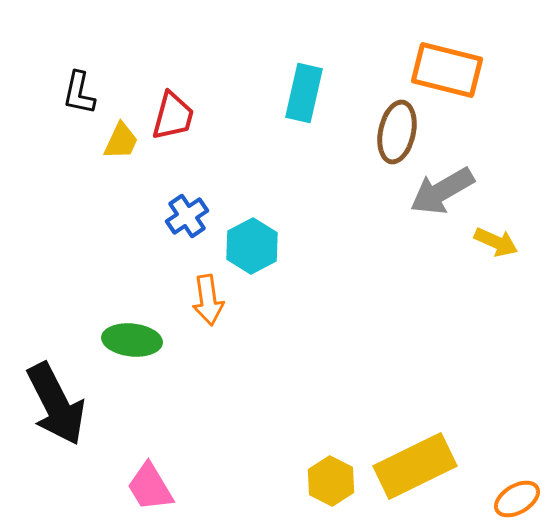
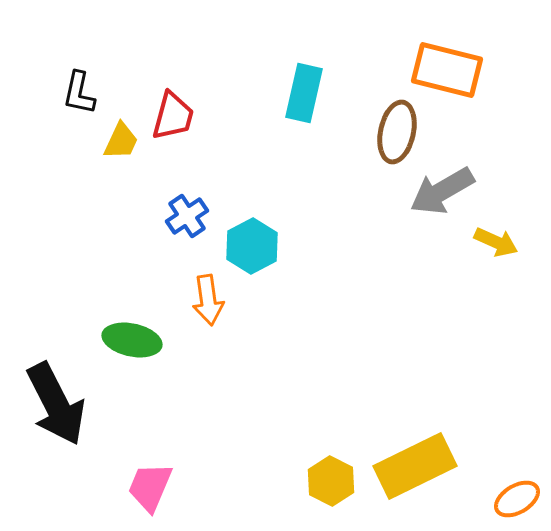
green ellipse: rotated 6 degrees clockwise
pink trapezoid: rotated 54 degrees clockwise
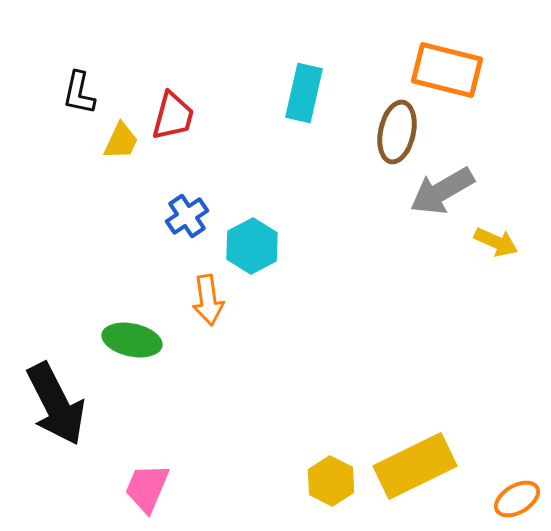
pink trapezoid: moved 3 px left, 1 px down
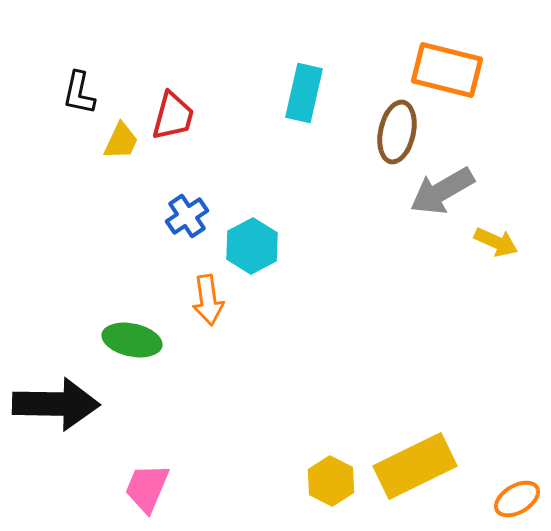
black arrow: rotated 62 degrees counterclockwise
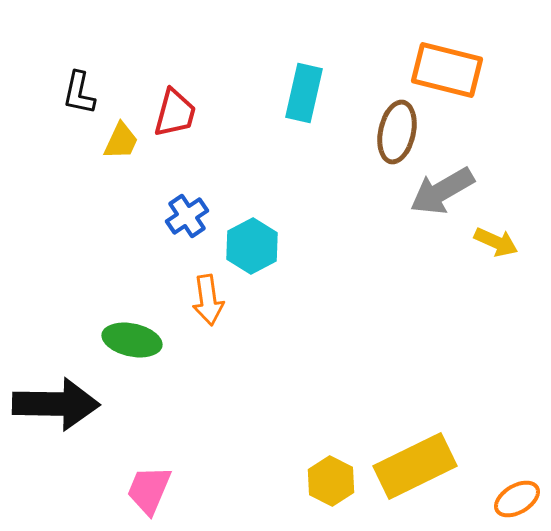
red trapezoid: moved 2 px right, 3 px up
pink trapezoid: moved 2 px right, 2 px down
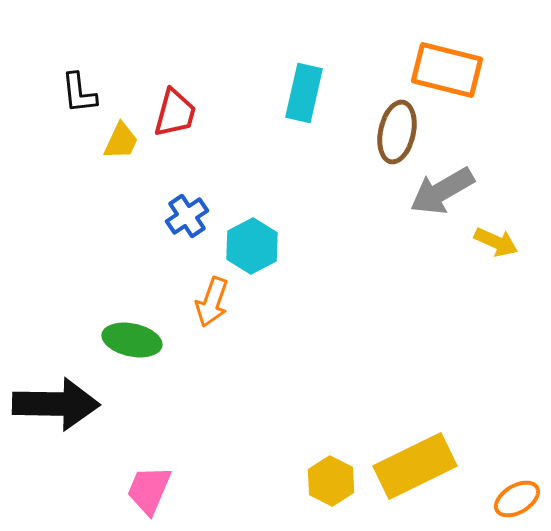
black L-shape: rotated 18 degrees counterclockwise
orange arrow: moved 4 px right, 2 px down; rotated 27 degrees clockwise
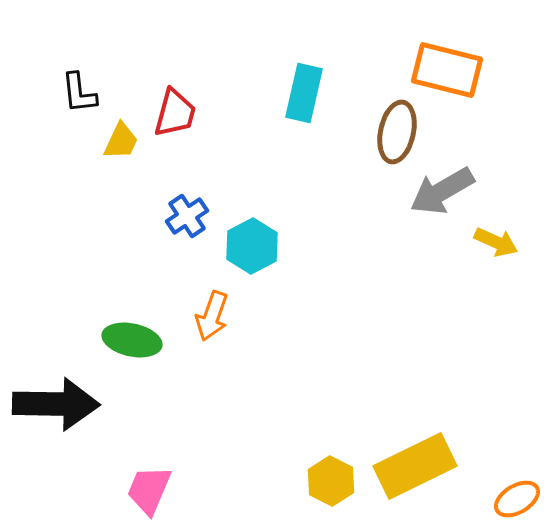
orange arrow: moved 14 px down
